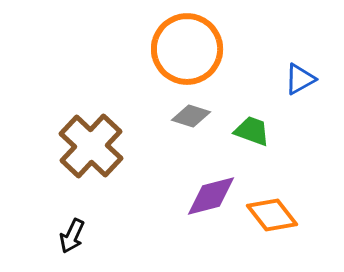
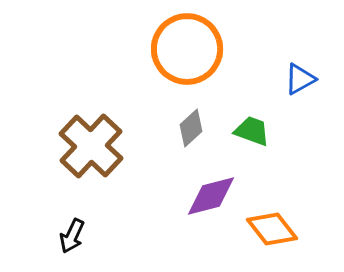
gray diamond: moved 12 px down; rotated 60 degrees counterclockwise
orange diamond: moved 14 px down
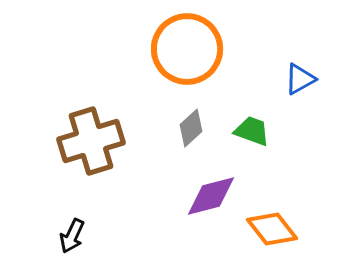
brown cross: moved 5 px up; rotated 30 degrees clockwise
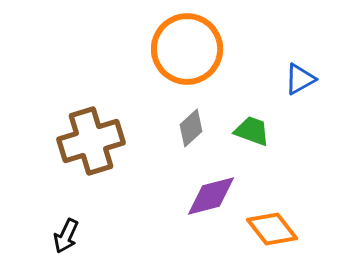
black arrow: moved 6 px left
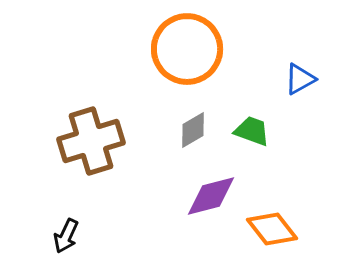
gray diamond: moved 2 px right, 2 px down; rotated 12 degrees clockwise
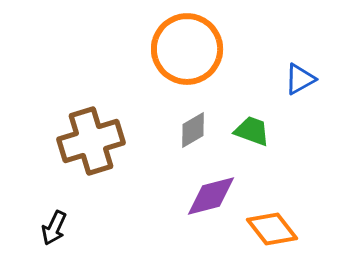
black arrow: moved 12 px left, 8 px up
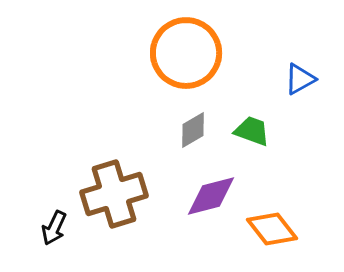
orange circle: moved 1 px left, 4 px down
brown cross: moved 23 px right, 53 px down
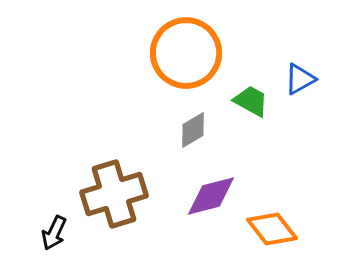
green trapezoid: moved 1 px left, 30 px up; rotated 9 degrees clockwise
black arrow: moved 5 px down
